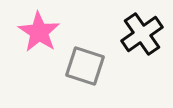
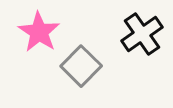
gray square: moved 4 px left; rotated 27 degrees clockwise
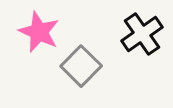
pink star: rotated 9 degrees counterclockwise
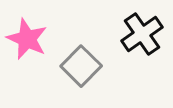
pink star: moved 12 px left, 7 px down
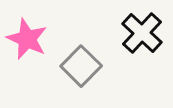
black cross: moved 1 px up; rotated 12 degrees counterclockwise
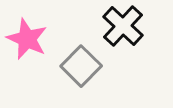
black cross: moved 19 px left, 7 px up
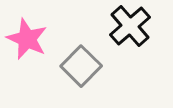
black cross: moved 7 px right; rotated 6 degrees clockwise
